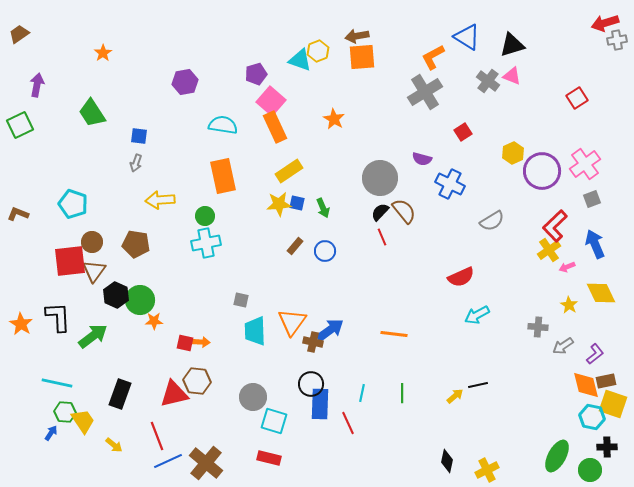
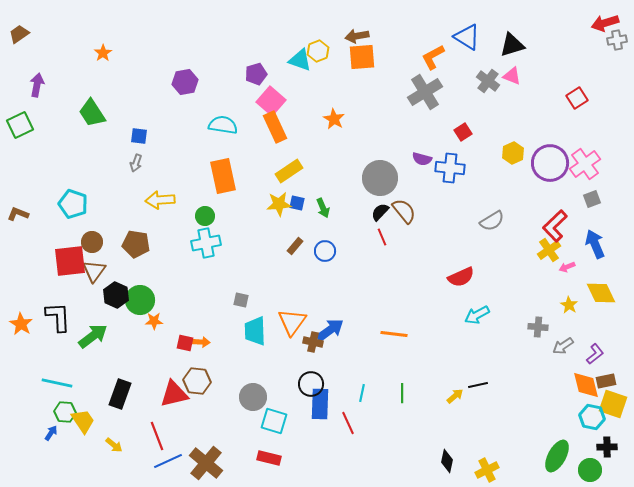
purple circle at (542, 171): moved 8 px right, 8 px up
blue cross at (450, 184): moved 16 px up; rotated 20 degrees counterclockwise
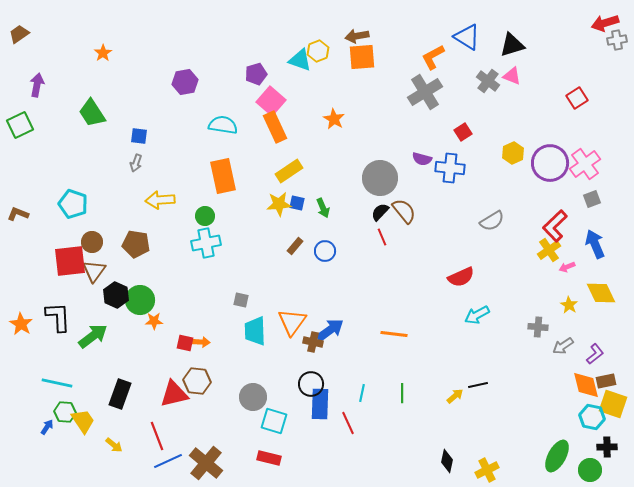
blue arrow at (51, 433): moved 4 px left, 6 px up
